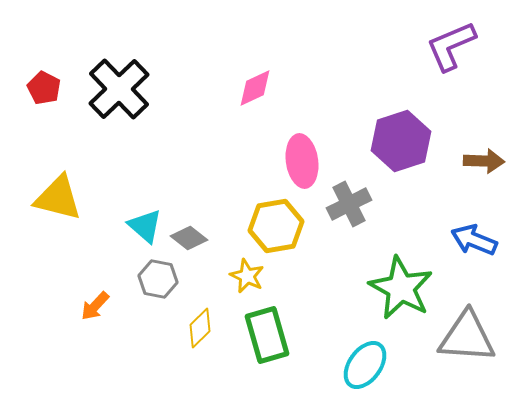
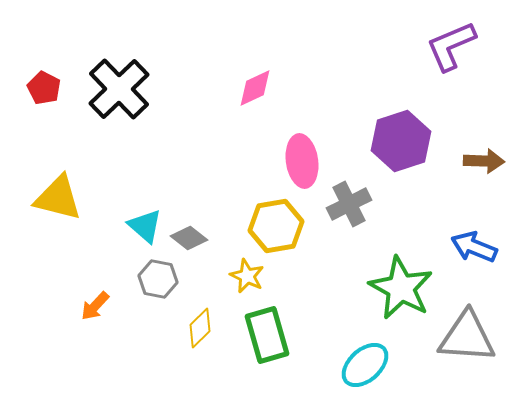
blue arrow: moved 7 px down
cyan ellipse: rotated 12 degrees clockwise
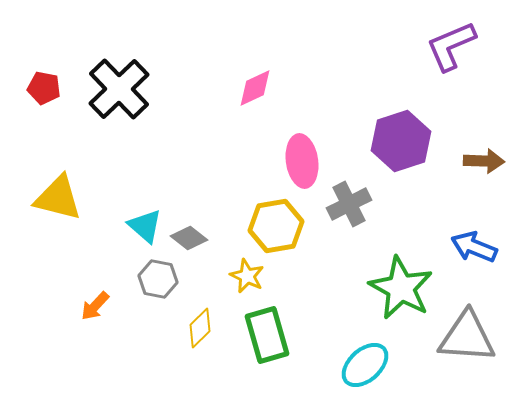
red pentagon: rotated 16 degrees counterclockwise
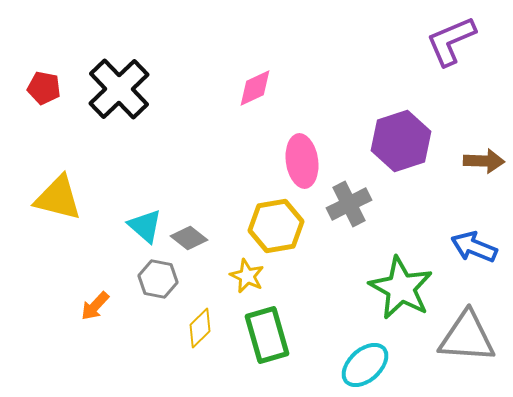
purple L-shape: moved 5 px up
